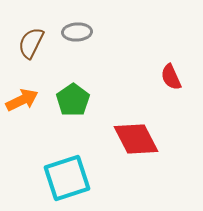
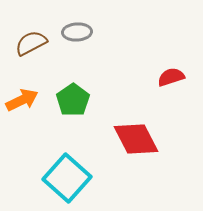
brown semicircle: rotated 36 degrees clockwise
red semicircle: rotated 96 degrees clockwise
cyan square: rotated 30 degrees counterclockwise
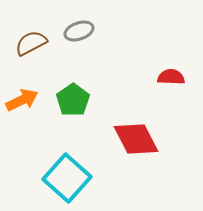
gray ellipse: moved 2 px right, 1 px up; rotated 16 degrees counterclockwise
red semicircle: rotated 20 degrees clockwise
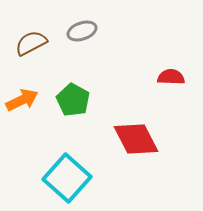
gray ellipse: moved 3 px right
green pentagon: rotated 8 degrees counterclockwise
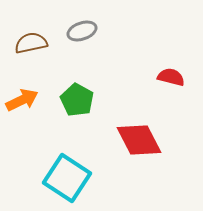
brown semicircle: rotated 16 degrees clockwise
red semicircle: rotated 12 degrees clockwise
green pentagon: moved 4 px right
red diamond: moved 3 px right, 1 px down
cyan square: rotated 9 degrees counterclockwise
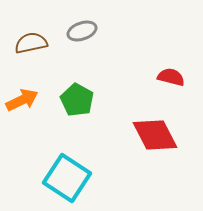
red diamond: moved 16 px right, 5 px up
